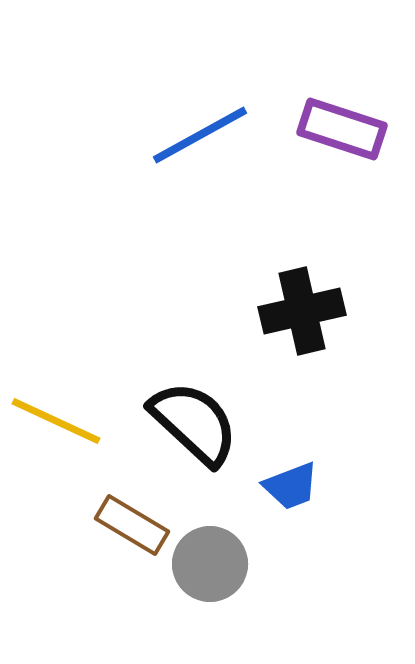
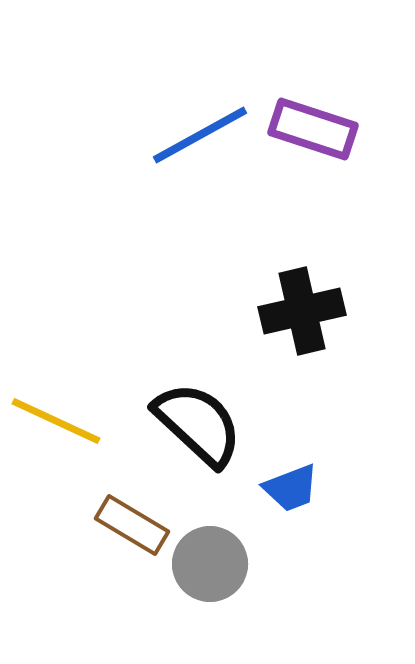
purple rectangle: moved 29 px left
black semicircle: moved 4 px right, 1 px down
blue trapezoid: moved 2 px down
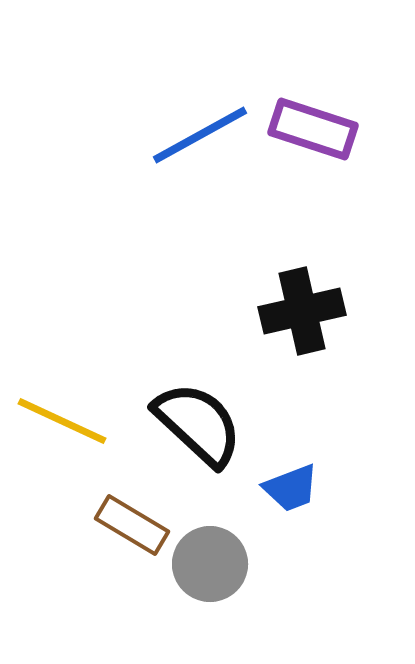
yellow line: moved 6 px right
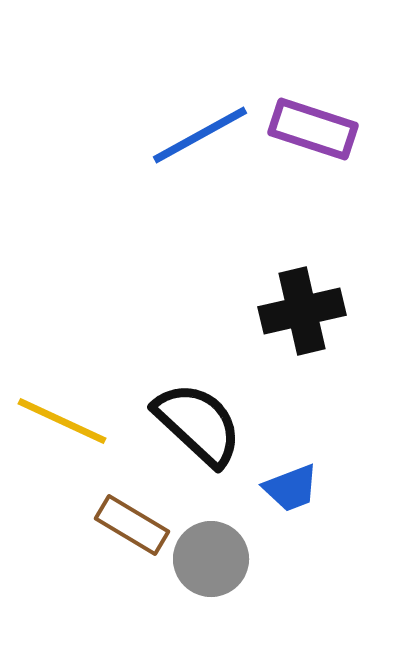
gray circle: moved 1 px right, 5 px up
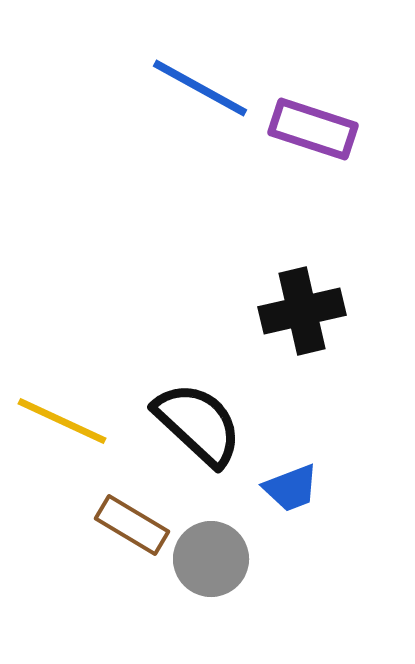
blue line: moved 47 px up; rotated 58 degrees clockwise
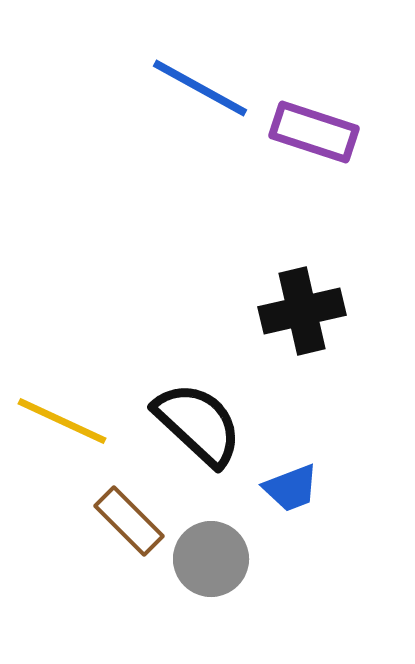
purple rectangle: moved 1 px right, 3 px down
brown rectangle: moved 3 px left, 4 px up; rotated 14 degrees clockwise
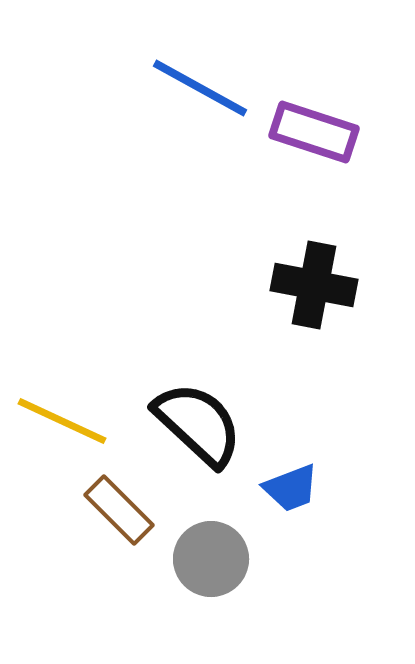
black cross: moved 12 px right, 26 px up; rotated 24 degrees clockwise
brown rectangle: moved 10 px left, 11 px up
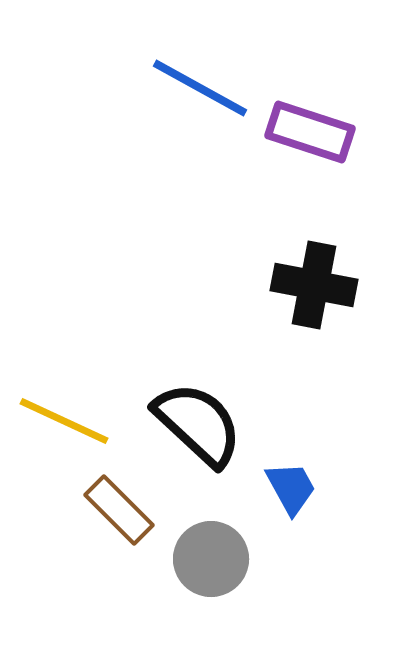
purple rectangle: moved 4 px left
yellow line: moved 2 px right
blue trapezoid: rotated 98 degrees counterclockwise
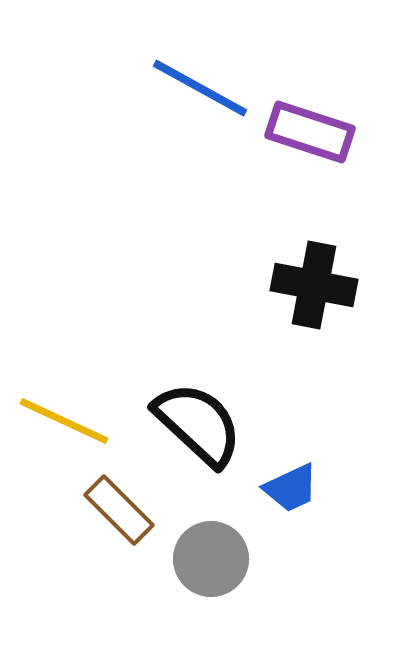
blue trapezoid: rotated 94 degrees clockwise
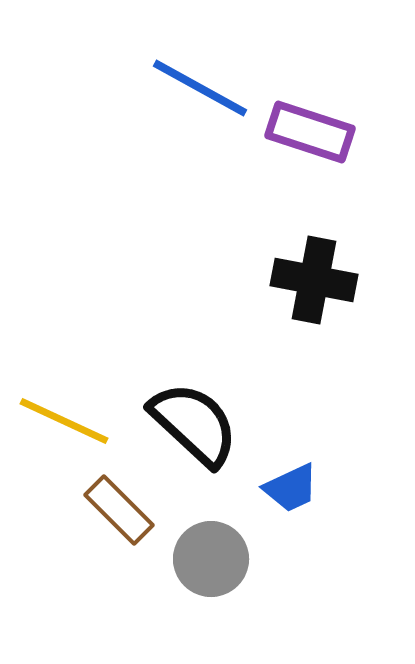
black cross: moved 5 px up
black semicircle: moved 4 px left
